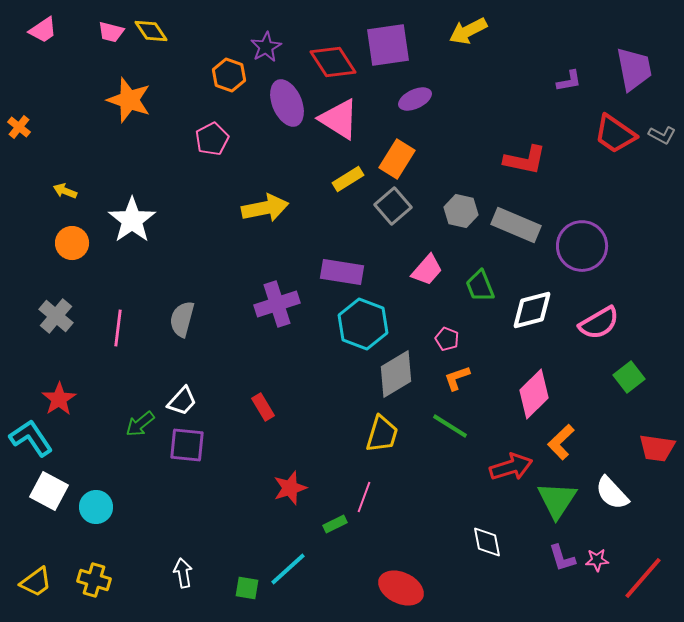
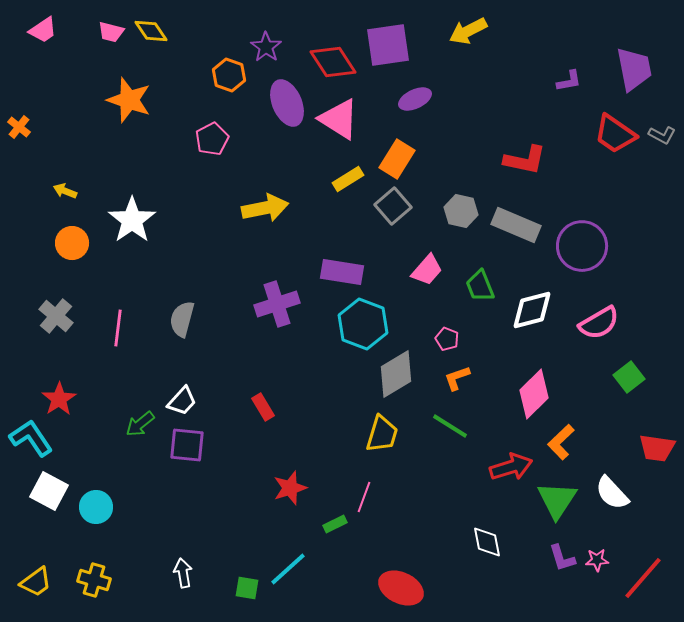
purple star at (266, 47): rotated 8 degrees counterclockwise
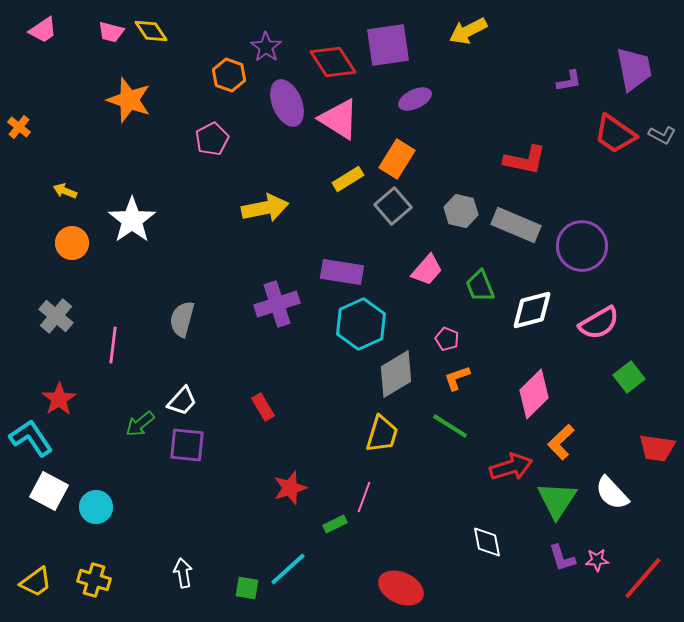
cyan hexagon at (363, 324): moved 2 px left; rotated 15 degrees clockwise
pink line at (118, 328): moved 5 px left, 17 px down
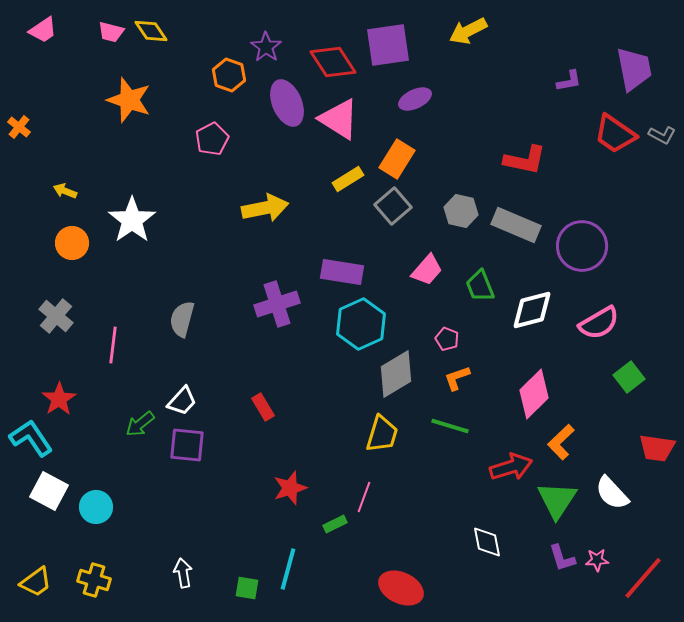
green line at (450, 426): rotated 15 degrees counterclockwise
cyan line at (288, 569): rotated 33 degrees counterclockwise
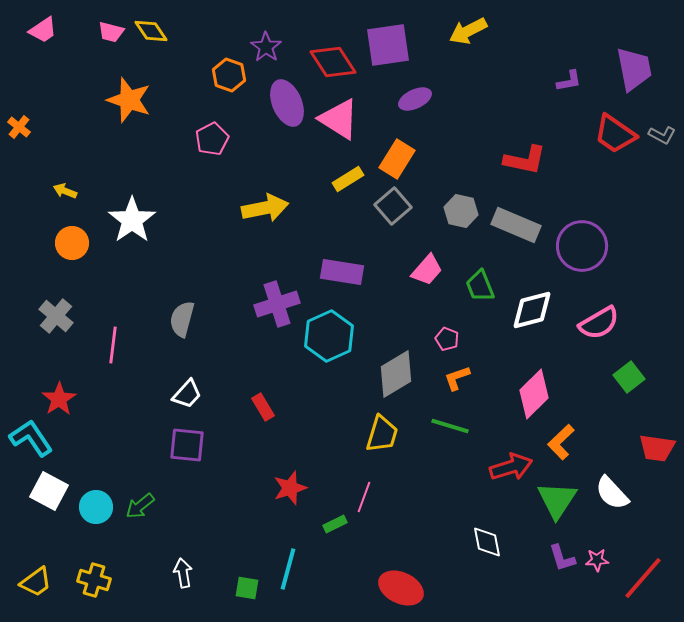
cyan hexagon at (361, 324): moved 32 px left, 12 px down
white trapezoid at (182, 401): moved 5 px right, 7 px up
green arrow at (140, 424): moved 82 px down
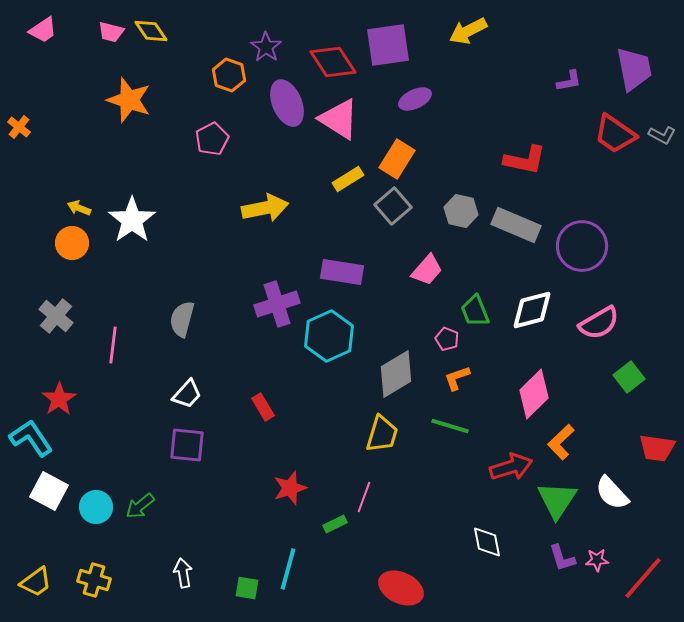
yellow arrow at (65, 191): moved 14 px right, 17 px down
green trapezoid at (480, 286): moved 5 px left, 25 px down
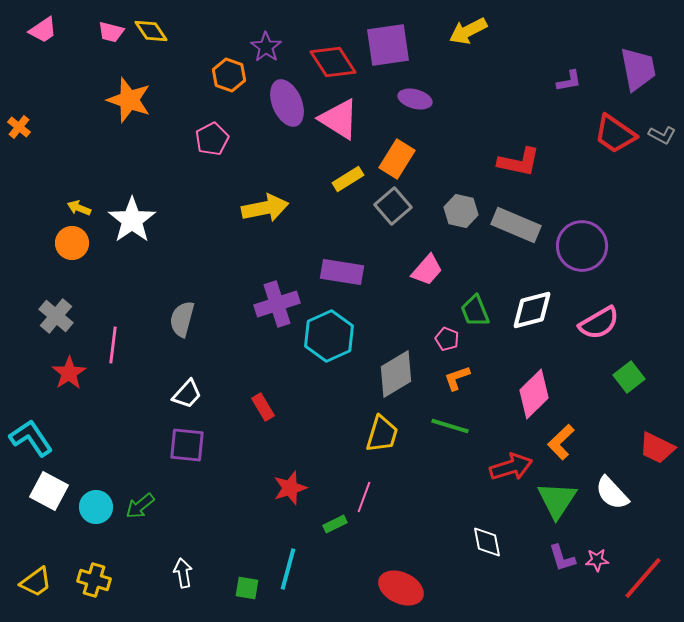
purple trapezoid at (634, 69): moved 4 px right
purple ellipse at (415, 99): rotated 40 degrees clockwise
red L-shape at (525, 160): moved 6 px left, 2 px down
red star at (59, 399): moved 10 px right, 26 px up
red trapezoid at (657, 448): rotated 18 degrees clockwise
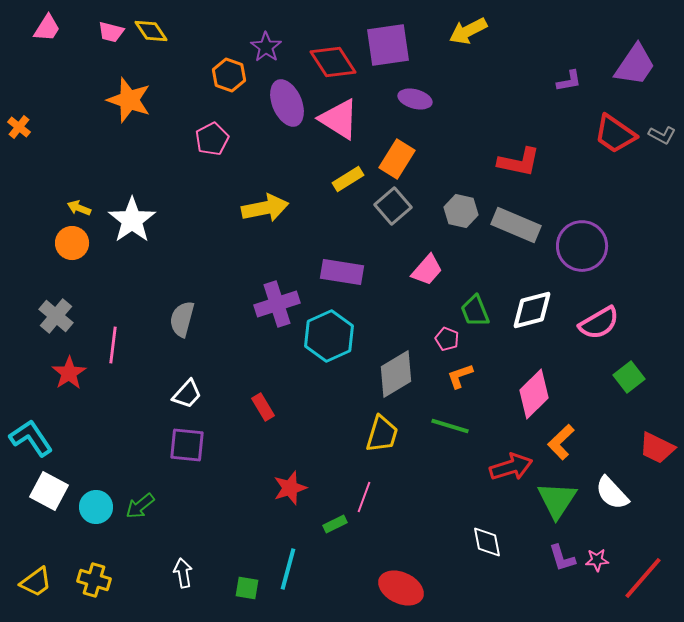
pink trapezoid at (43, 30): moved 4 px right, 2 px up; rotated 24 degrees counterclockwise
purple trapezoid at (638, 69): moved 3 px left, 4 px up; rotated 45 degrees clockwise
orange L-shape at (457, 378): moved 3 px right, 2 px up
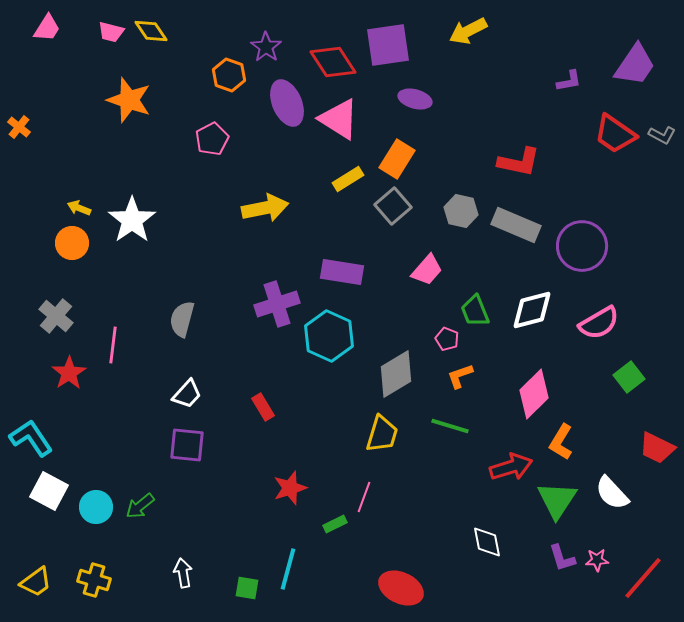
cyan hexagon at (329, 336): rotated 12 degrees counterclockwise
orange L-shape at (561, 442): rotated 15 degrees counterclockwise
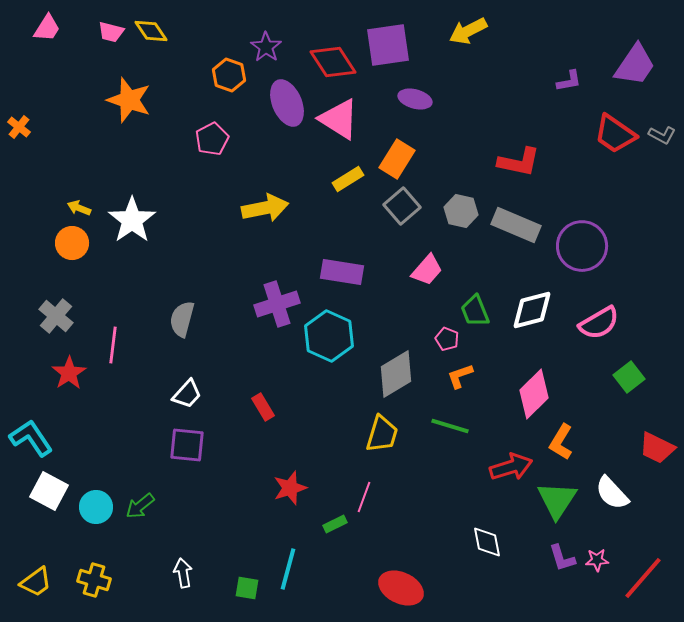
gray square at (393, 206): moved 9 px right
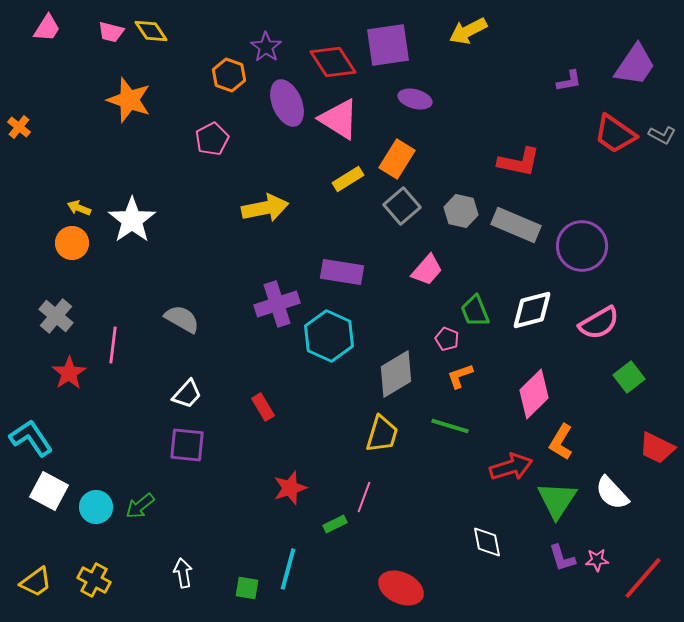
gray semicircle at (182, 319): rotated 105 degrees clockwise
yellow cross at (94, 580): rotated 12 degrees clockwise
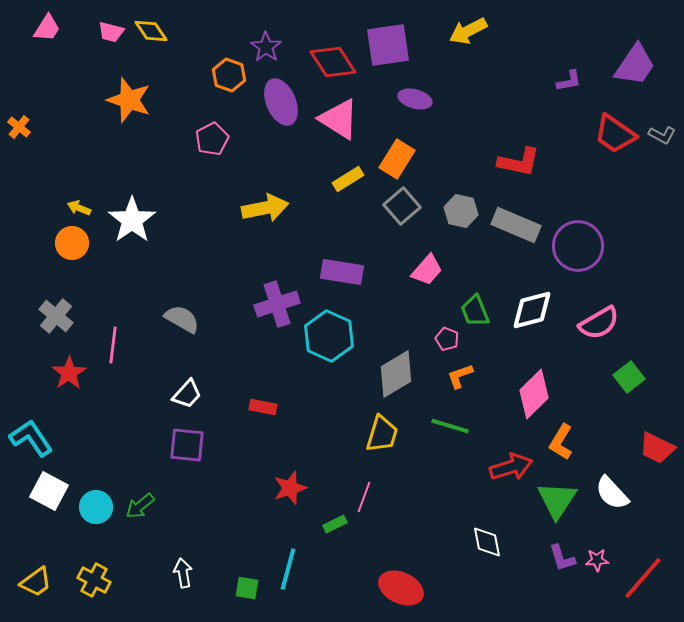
purple ellipse at (287, 103): moved 6 px left, 1 px up
purple circle at (582, 246): moved 4 px left
red rectangle at (263, 407): rotated 48 degrees counterclockwise
